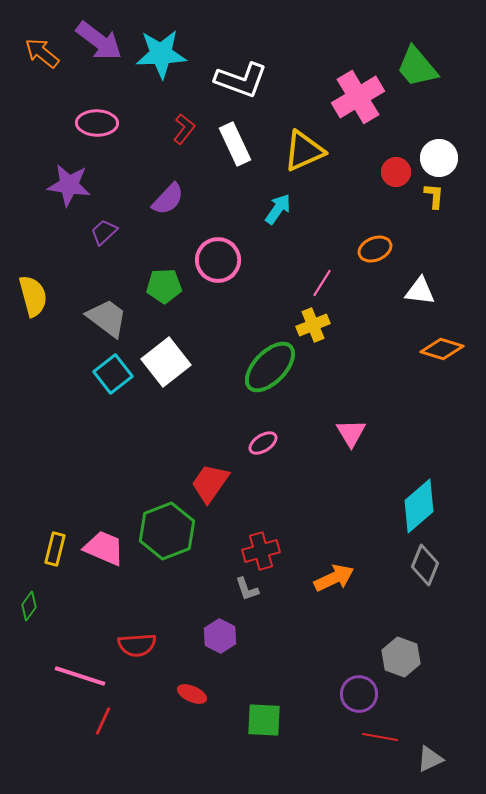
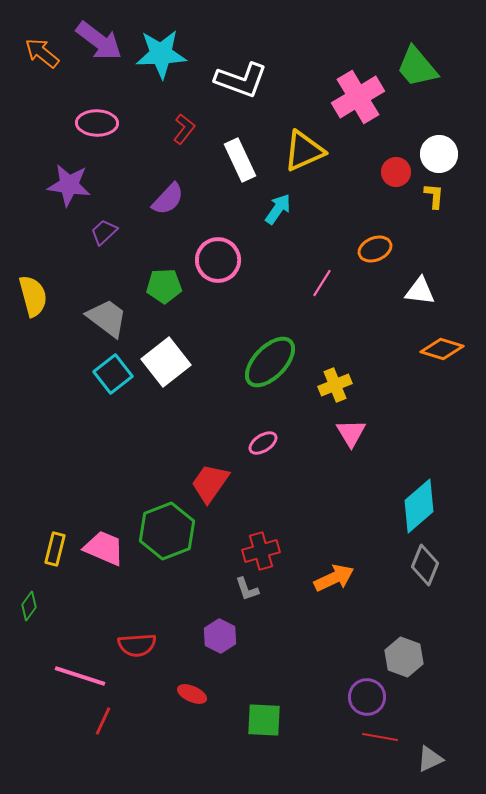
white rectangle at (235, 144): moved 5 px right, 16 px down
white circle at (439, 158): moved 4 px up
yellow cross at (313, 325): moved 22 px right, 60 px down
green ellipse at (270, 367): moved 5 px up
gray hexagon at (401, 657): moved 3 px right
purple circle at (359, 694): moved 8 px right, 3 px down
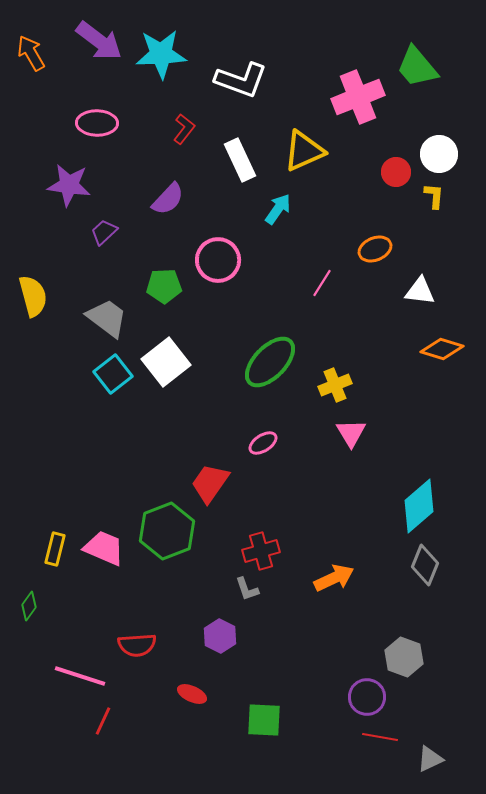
orange arrow at (42, 53): moved 11 px left; rotated 21 degrees clockwise
pink cross at (358, 97): rotated 9 degrees clockwise
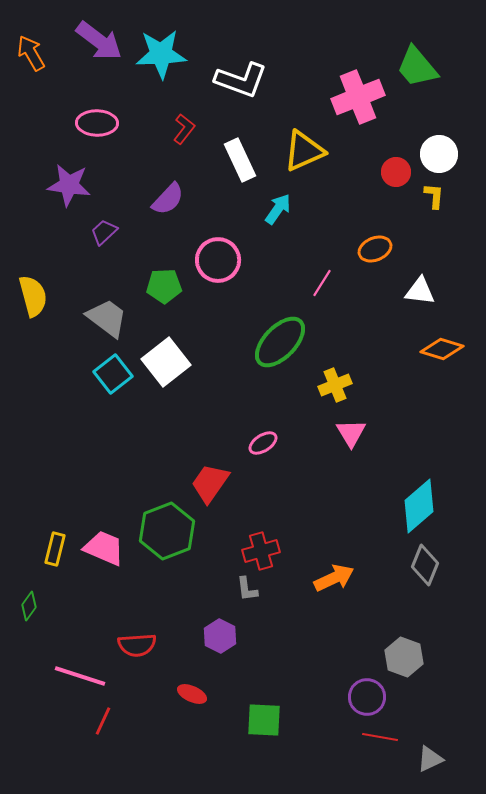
green ellipse at (270, 362): moved 10 px right, 20 px up
gray L-shape at (247, 589): rotated 12 degrees clockwise
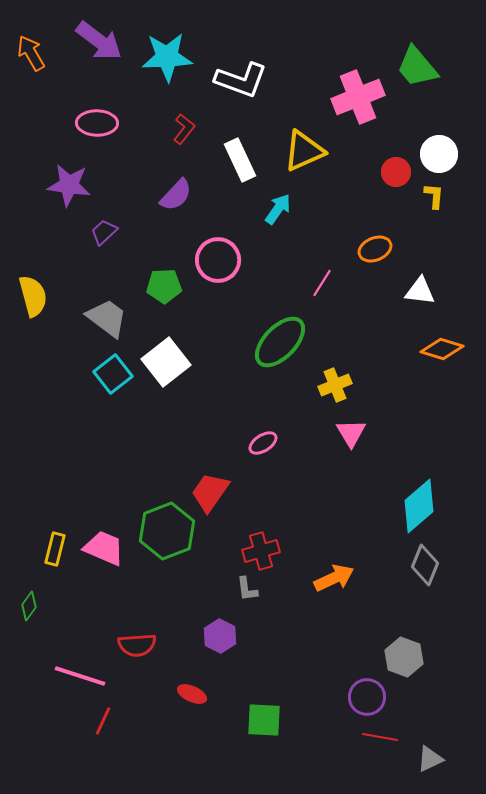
cyan star at (161, 54): moved 6 px right, 3 px down
purple semicircle at (168, 199): moved 8 px right, 4 px up
red trapezoid at (210, 483): moved 9 px down
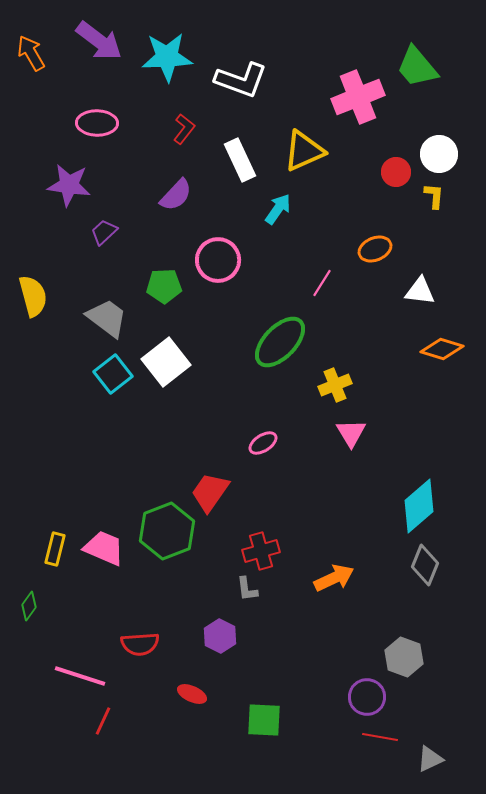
red semicircle at (137, 645): moved 3 px right, 1 px up
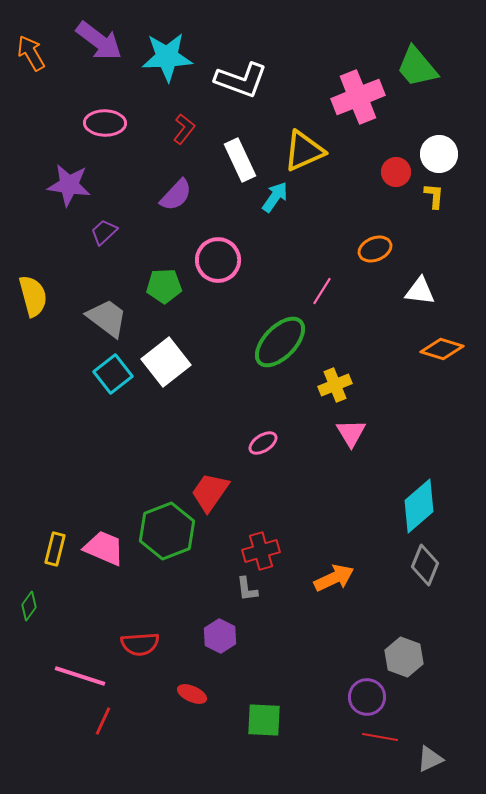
pink ellipse at (97, 123): moved 8 px right
cyan arrow at (278, 209): moved 3 px left, 12 px up
pink line at (322, 283): moved 8 px down
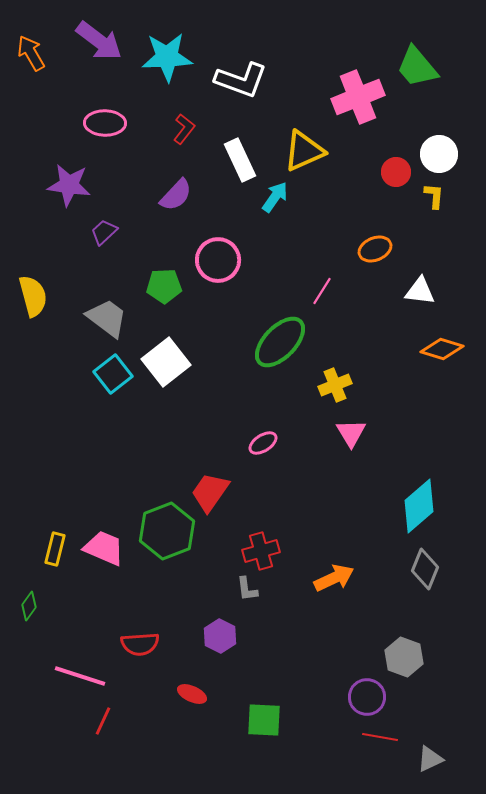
gray diamond at (425, 565): moved 4 px down
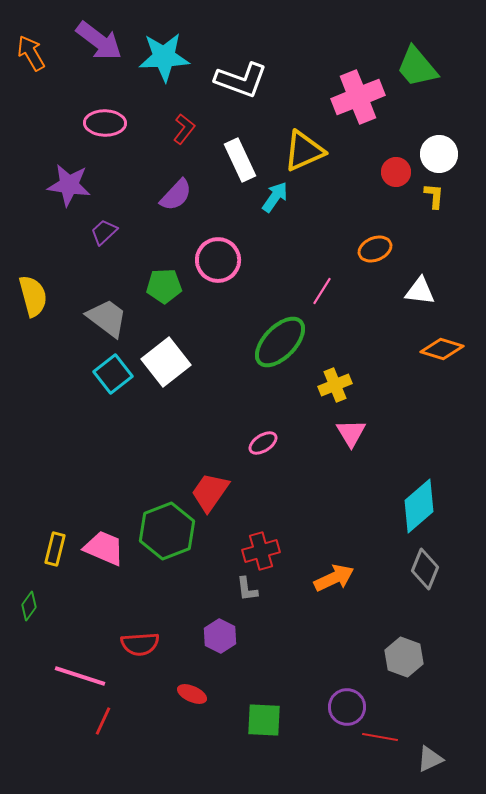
cyan star at (167, 57): moved 3 px left
purple circle at (367, 697): moved 20 px left, 10 px down
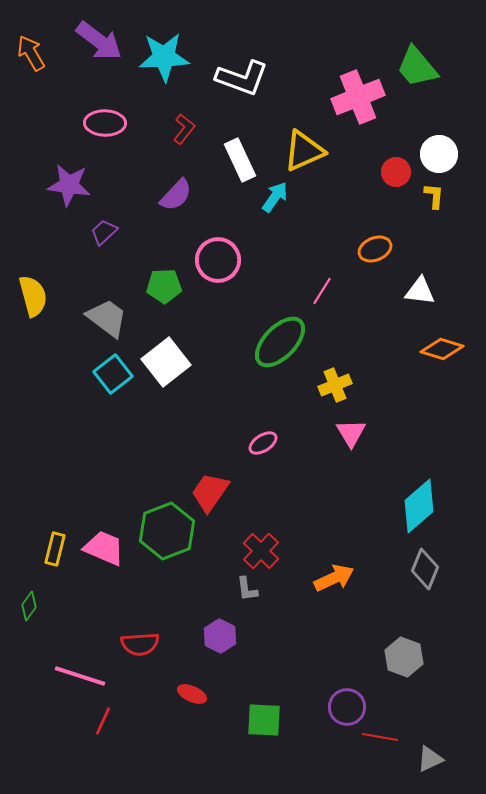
white L-shape at (241, 80): moved 1 px right, 2 px up
red cross at (261, 551): rotated 30 degrees counterclockwise
